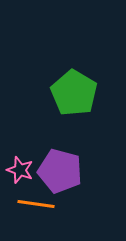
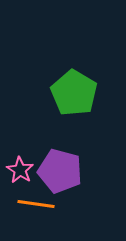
pink star: rotated 12 degrees clockwise
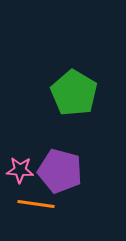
pink star: rotated 28 degrees counterclockwise
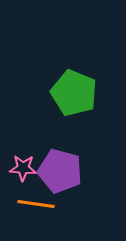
green pentagon: rotated 9 degrees counterclockwise
pink star: moved 3 px right, 2 px up
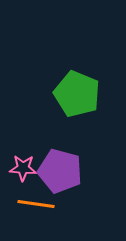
green pentagon: moved 3 px right, 1 px down
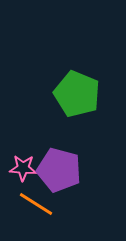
purple pentagon: moved 1 px left, 1 px up
orange line: rotated 24 degrees clockwise
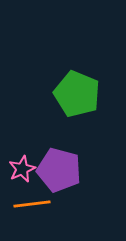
pink star: moved 1 px left, 1 px down; rotated 28 degrees counterclockwise
orange line: moved 4 px left; rotated 39 degrees counterclockwise
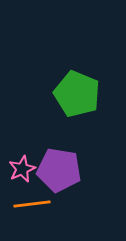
purple pentagon: rotated 6 degrees counterclockwise
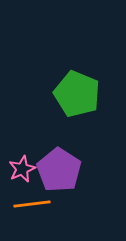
purple pentagon: rotated 24 degrees clockwise
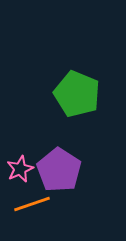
pink star: moved 2 px left
orange line: rotated 12 degrees counterclockwise
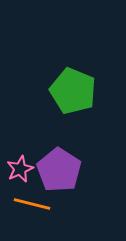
green pentagon: moved 4 px left, 3 px up
orange line: rotated 33 degrees clockwise
